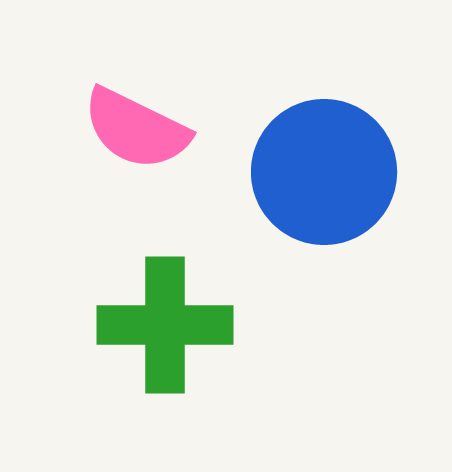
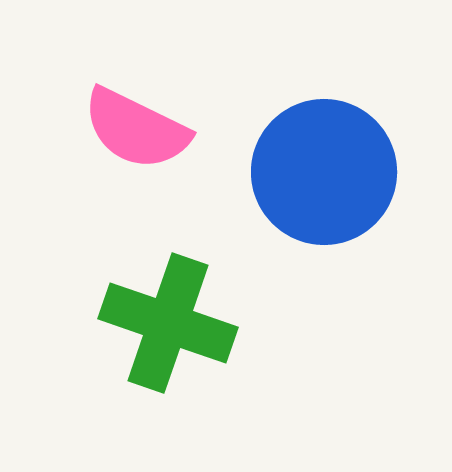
green cross: moved 3 px right, 2 px up; rotated 19 degrees clockwise
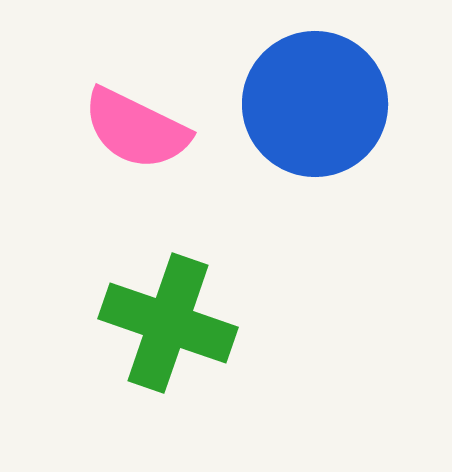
blue circle: moved 9 px left, 68 px up
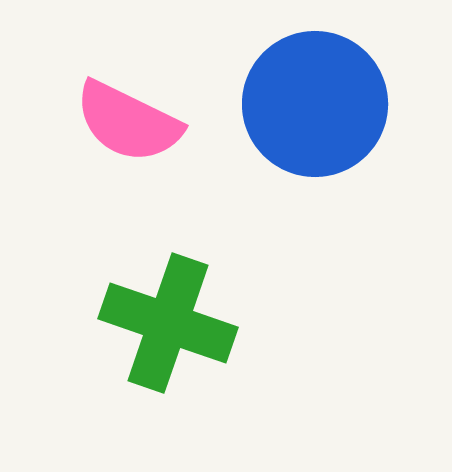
pink semicircle: moved 8 px left, 7 px up
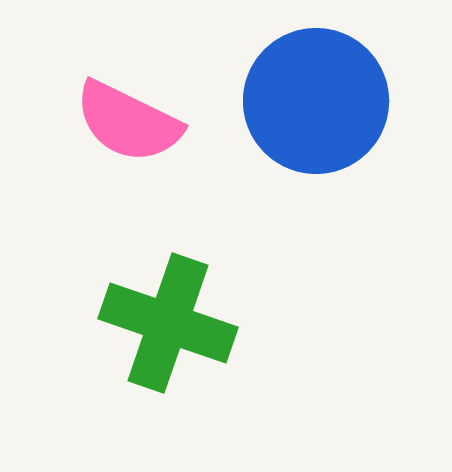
blue circle: moved 1 px right, 3 px up
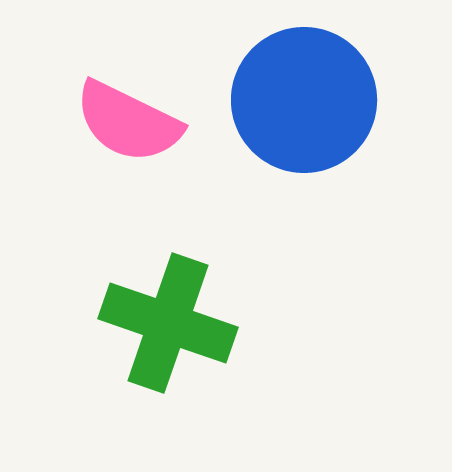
blue circle: moved 12 px left, 1 px up
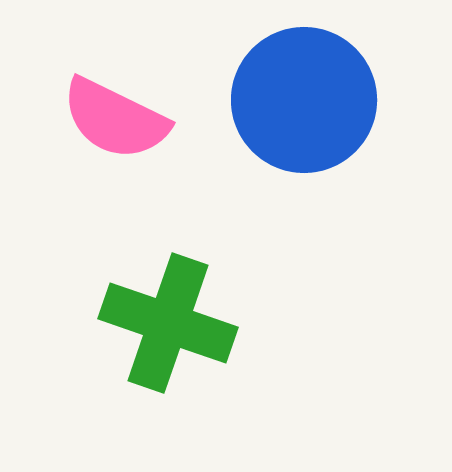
pink semicircle: moved 13 px left, 3 px up
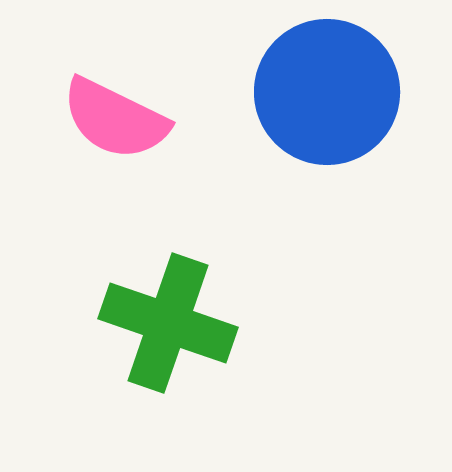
blue circle: moved 23 px right, 8 px up
